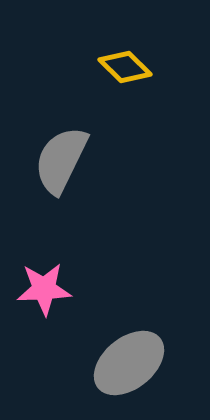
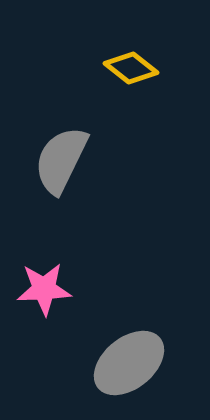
yellow diamond: moved 6 px right, 1 px down; rotated 6 degrees counterclockwise
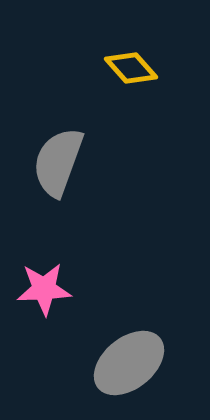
yellow diamond: rotated 10 degrees clockwise
gray semicircle: moved 3 px left, 2 px down; rotated 6 degrees counterclockwise
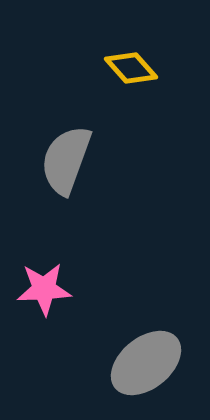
gray semicircle: moved 8 px right, 2 px up
gray ellipse: moved 17 px right
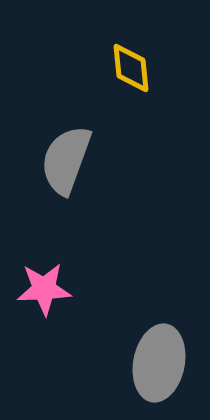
yellow diamond: rotated 36 degrees clockwise
gray ellipse: moved 13 px right; rotated 40 degrees counterclockwise
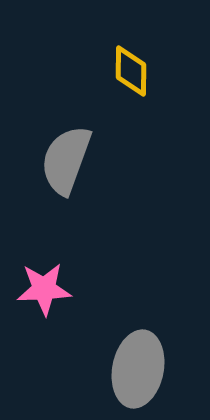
yellow diamond: moved 3 px down; rotated 6 degrees clockwise
gray ellipse: moved 21 px left, 6 px down
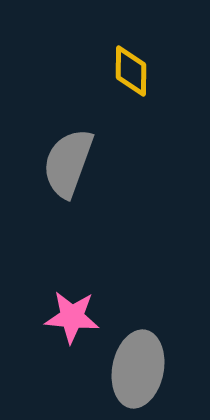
gray semicircle: moved 2 px right, 3 px down
pink star: moved 28 px right, 28 px down; rotated 8 degrees clockwise
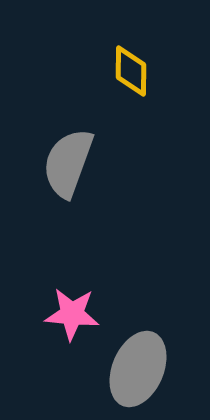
pink star: moved 3 px up
gray ellipse: rotated 12 degrees clockwise
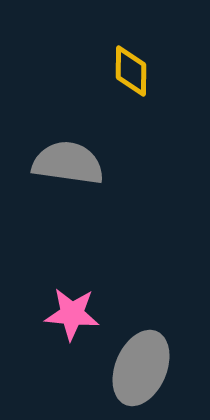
gray semicircle: rotated 78 degrees clockwise
gray ellipse: moved 3 px right, 1 px up
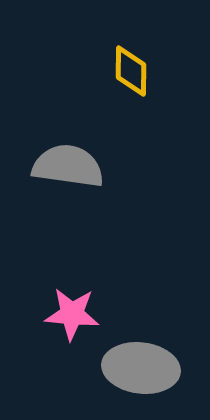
gray semicircle: moved 3 px down
gray ellipse: rotated 74 degrees clockwise
